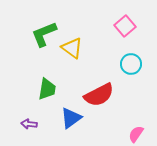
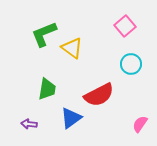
pink semicircle: moved 4 px right, 10 px up
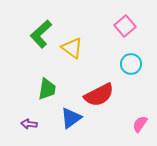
green L-shape: moved 3 px left; rotated 20 degrees counterclockwise
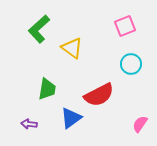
pink square: rotated 20 degrees clockwise
green L-shape: moved 2 px left, 5 px up
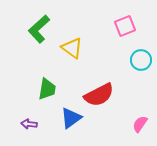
cyan circle: moved 10 px right, 4 px up
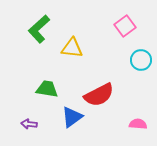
pink square: rotated 15 degrees counterclockwise
yellow triangle: rotated 30 degrees counterclockwise
green trapezoid: rotated 90 degrees counterclockwise
blue triangle: moved 1 px right, 1 px up
pink semicircle: moved 2 px left; rotated 60 degrees clockwise
